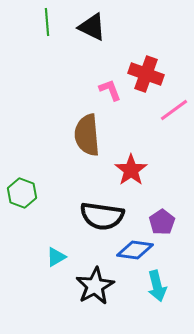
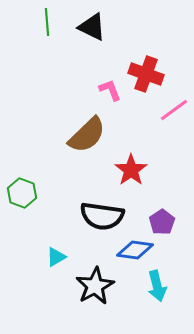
brown semicircle: rotated 129 degrees counterclockwise
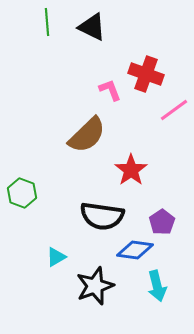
black star: rotated 9 degrees clockwise
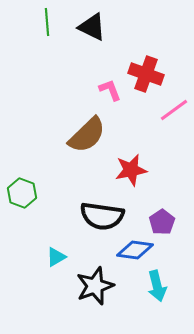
red star: rotated 24 degrees clockwise
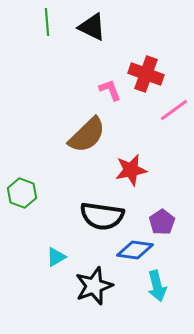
black star: moved 1 px left
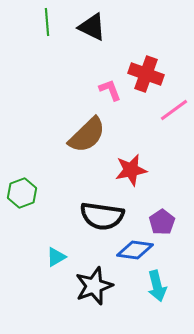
green hexagon: rotated 20 degrees clockwise
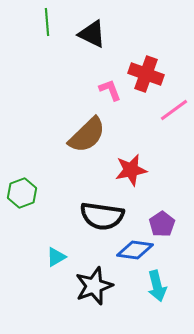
black triangle: moved 7 px down
purple pentagon: moved 2 px down
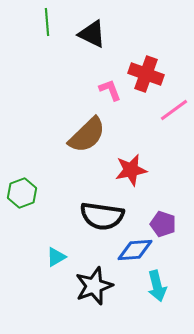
purple pentagon: moved 1 px right; rotated 20 degrees counterclockwise
blue diamond: rotated 12 degrees counterclockwise
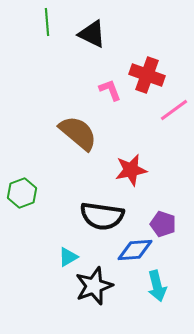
red cross: moved 1 px right, 1 px down
brown semicircle: moved 9 px left, 2 px up; rotated 96 degrees counterclockwise
cyan triangle: moved 12 px right
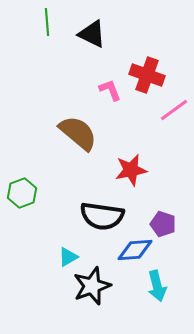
black star: moved 2 px left
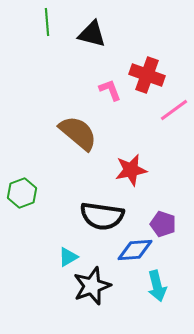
black triangle: rotated 12 degrees counterclockwise
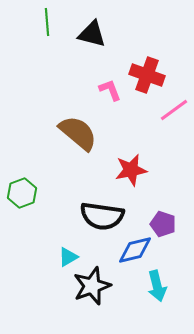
blue diamond: rotated 9 degrees counterclockwise
